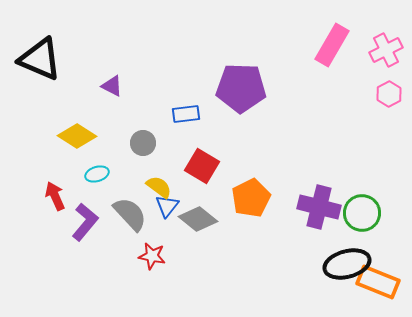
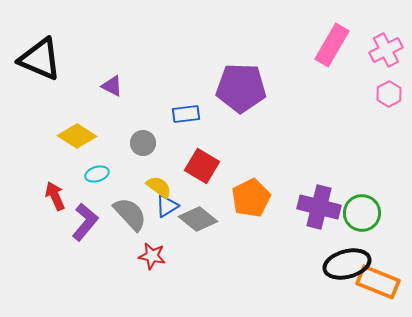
blue triangle: rotated 20 degrees clockwise
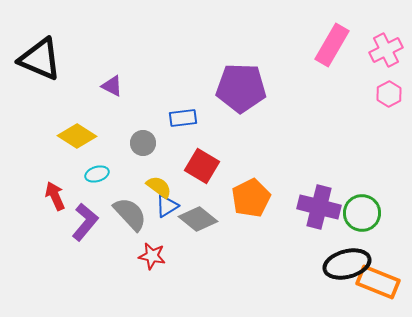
blue rectangle: moved 3 px left, 4 px down
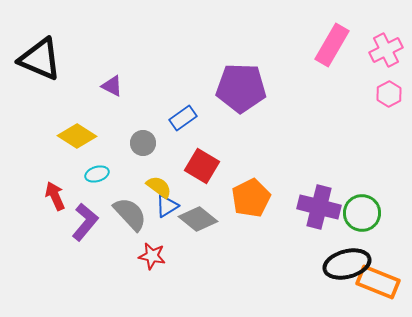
blue rectangle: rotated 28 degrees counterclockwise
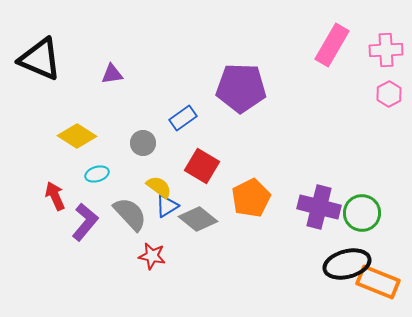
pink cross: rotated 24 degrees clockwise
purple triangle: moved 12 px up; rotated 35 degrees counterclockwise
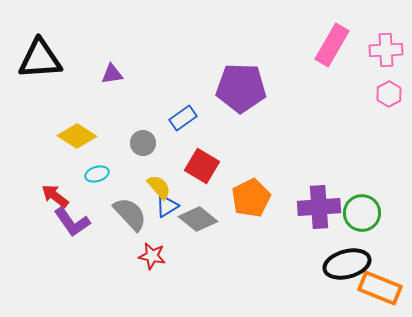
black triangle: rotated 27 degrees counterclockwise
yellow semicircle: rotated 12 degrees clockwise
red arrow: rotated 28 degrees counterclockwise
purple cross: rotated 18 degrees counterclockwise
purple L-shape: moved 13 px left; rotated 105 degrees clockwise
orange rectangle: moved 2 px right, 6 px down
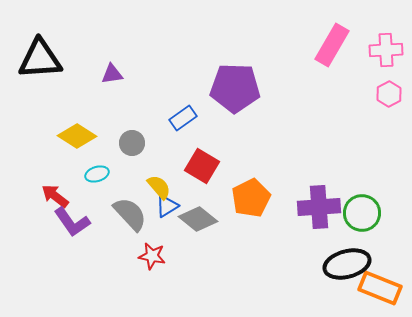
purple pentagon: moved 6 px left
gray circle: moved 11 px left
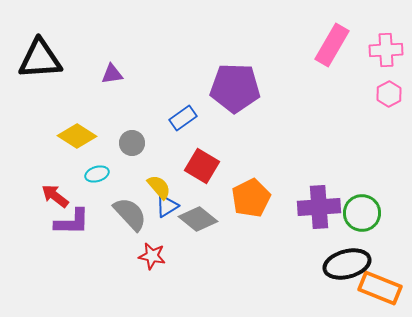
purple L-shape: rotated 54 degrees counterclockwise
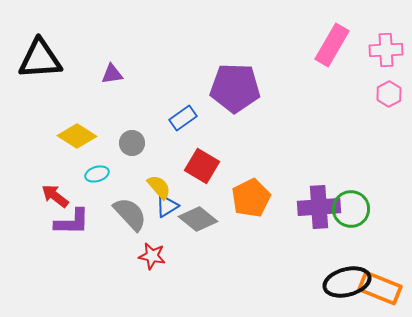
green circle: moved 11 px left, 4 px up
black ellipse: moved 18 px down
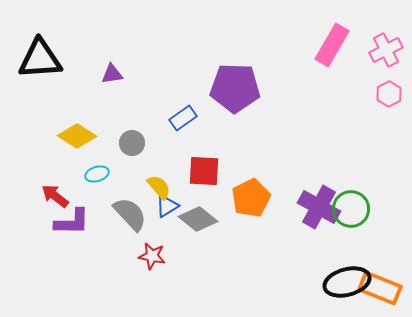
pink cross: rotated 24 degrees counterclockwise
red square: moved 2 px right, 5 px down; rotated 28 degrees counterclockwise
purple cross: rotated 33 degrees clockwise
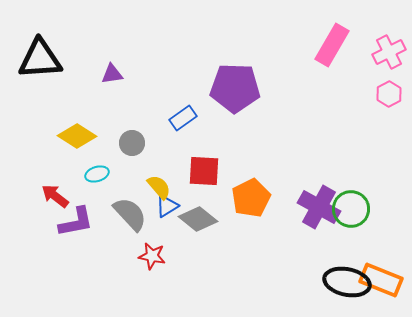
pink cross: moved 3 px right, 2 px down
purple L-shape: moved 4 px right; rotated 12 degrees counterclockwise
black ellipse: rotated 27 degrees clockwise
orange rectangle: moved 1 px right, 8 px up
